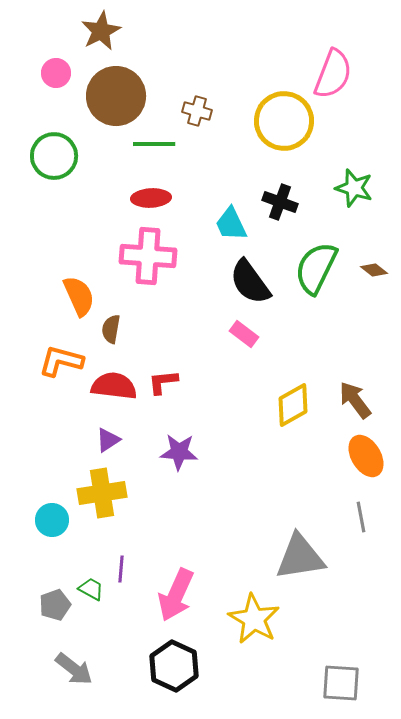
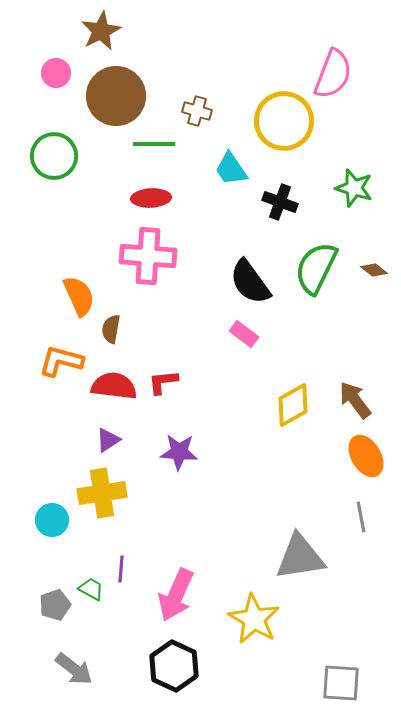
cyan trapezoid: moved 55 px up; rotated 9 degrees counterclockwise
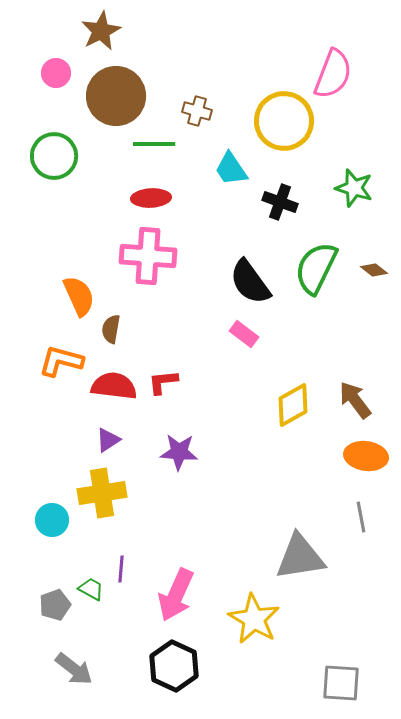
orange ellipse: rotated 51 degrees counterclockwise
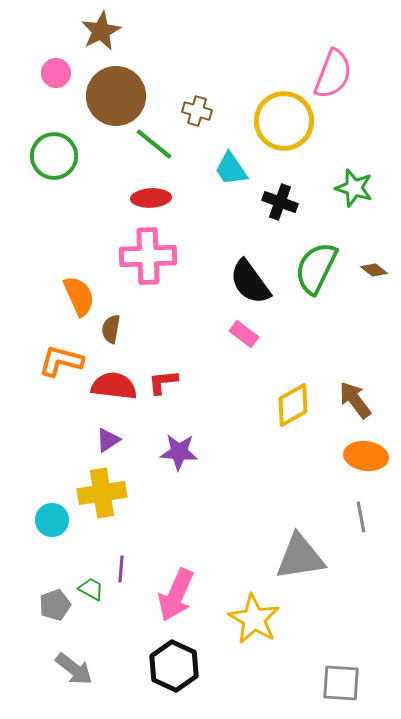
green line: rotated 39 degrees clockwise
pink cross: rotated 6 degrees counterclockwise
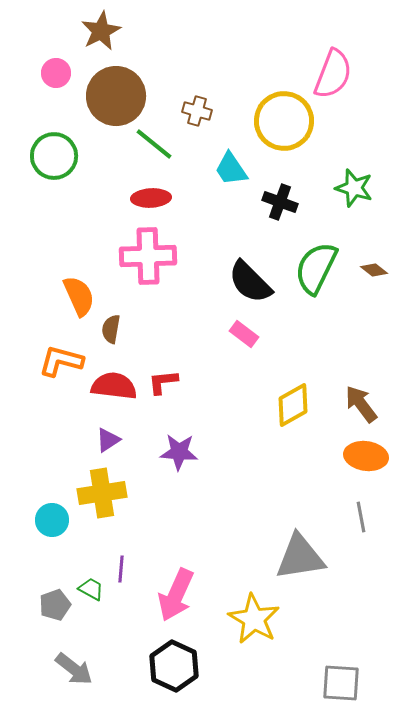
black semicircle: rotated 9 degrees counterclockwise
brown arrow: moved 6 px right, 4 px down
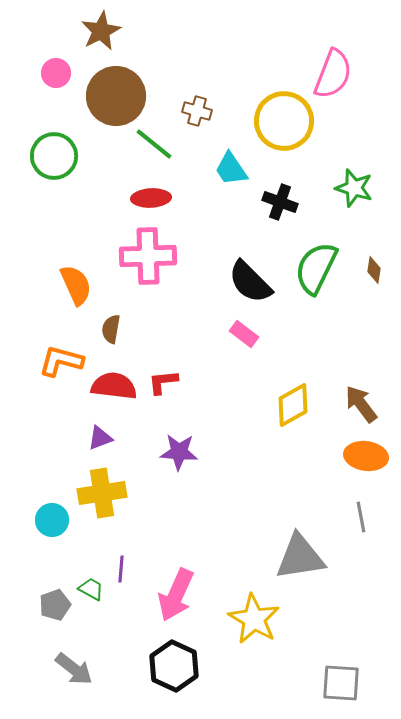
brown diamond: rotated 60 degrees clockwise
orange semicircle: moved 3 px left, 11 px up
purple triangle: moved 8 px left, 2 px up; rotated 12 degrees clockwise
